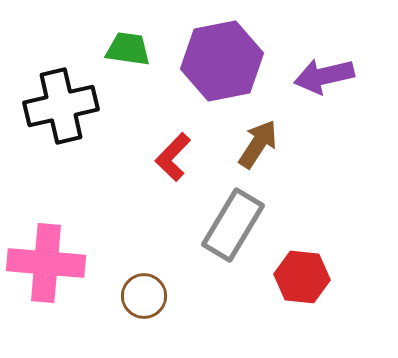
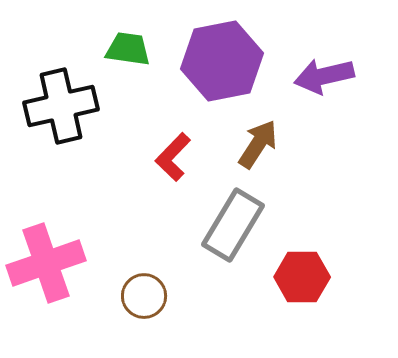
pink cross: rotated 24 degrees counterclockwise
red hexagon: rotated 6 degrees counterclockwise
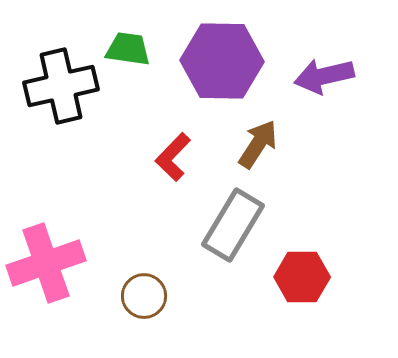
purple hexagon: rotated 12 degrees clockwise
black cross: moved 20 px up
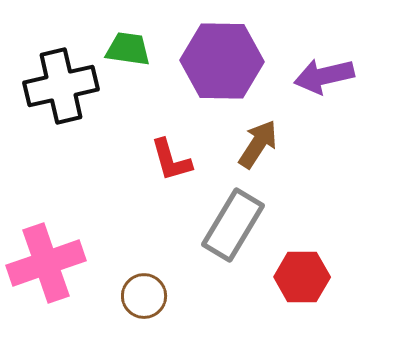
red L-shape: moved 2 px left, 3 px down; rotated 60 degrees counterclockwise
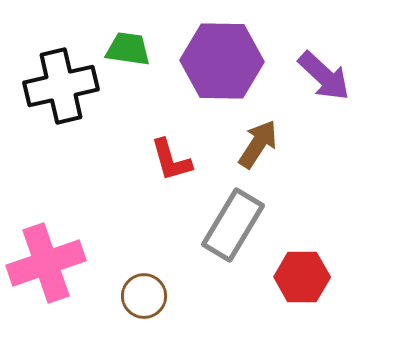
purple arrow: rotated 124 degrees counterclockwise
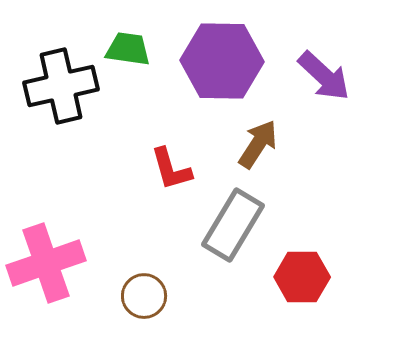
red L-shape: moved 9 px down
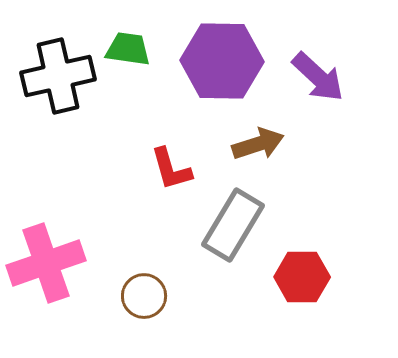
purple arrow: moved 6 px left, 1 px down
black cross: moved 3 px left, 10 px up
brown arrow: rotated 39 degrees clockwise
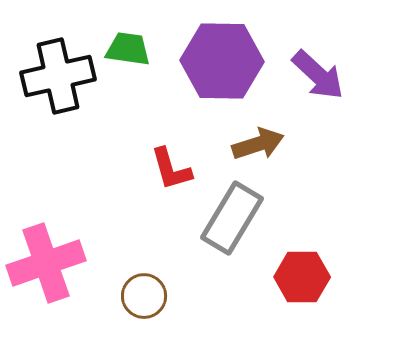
purple arrow: moved 2 px up
gray rectangle: moved 1 px left, 7 px up
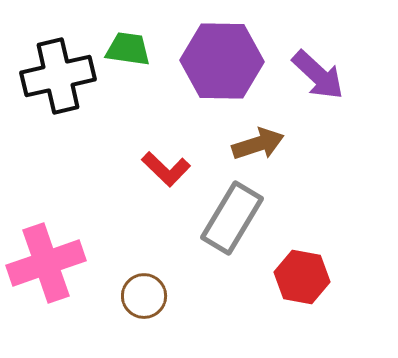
red L-shape: moved 5 px left; rotated 30 degrees counterclockwise
red hexagon: rotated 10 degrees clockwise
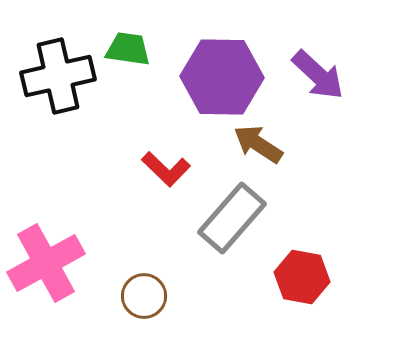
purple hexagon: moved 16 px down
brown arrow: rotated 129 degrees counterclockwise
gray rectangle: rotated 10 degrees clockwise
pink cross: rotated 10 degrees counterclockwise
